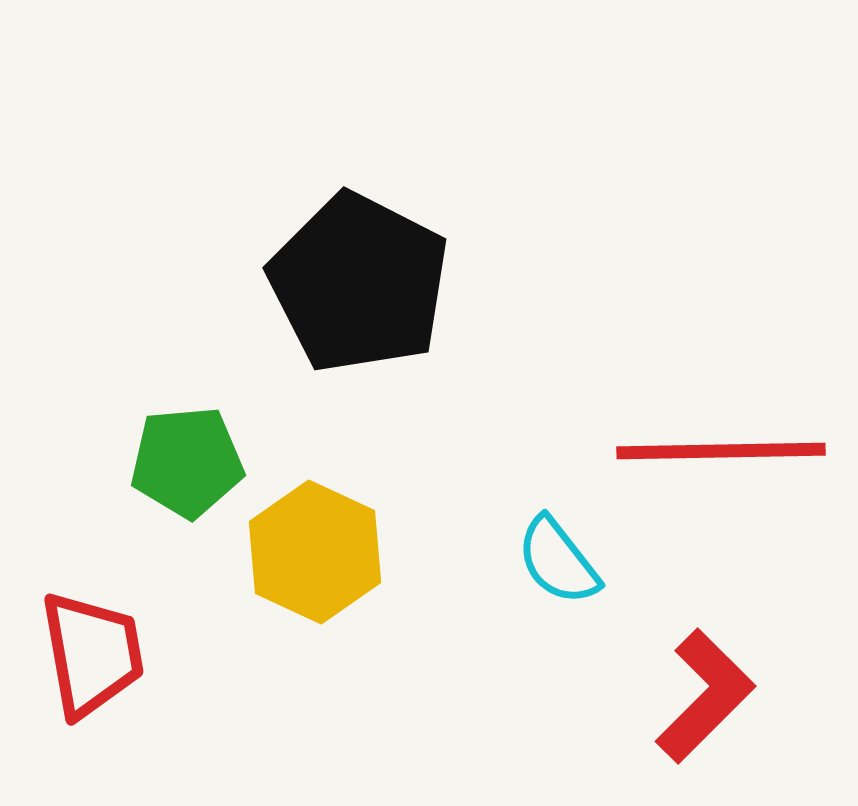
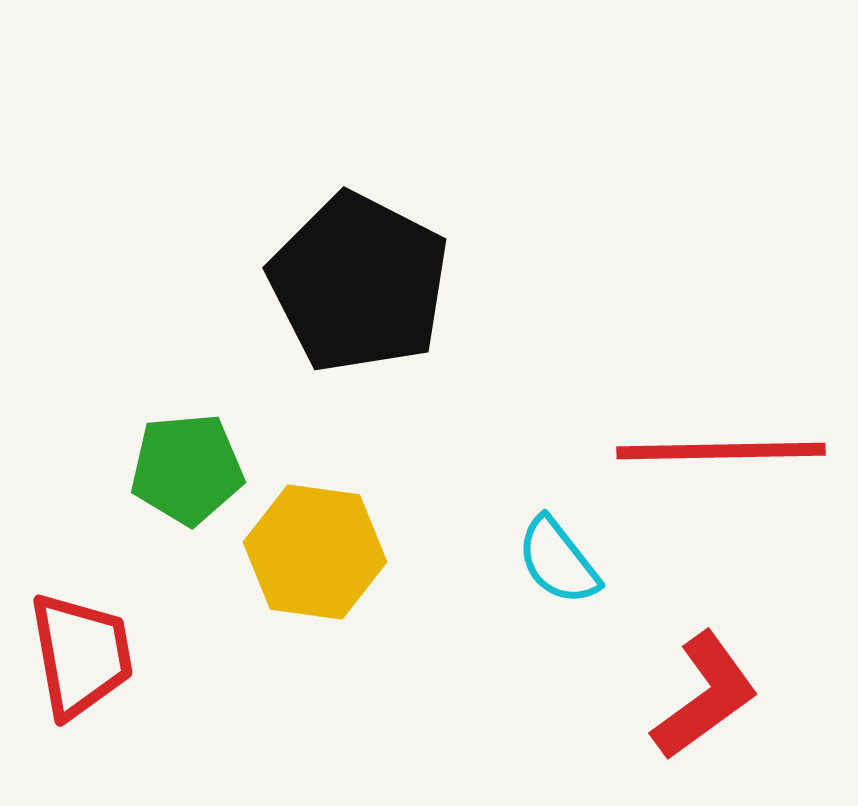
green pentagon: moved 7 px down
yellow hexagon: rotated 17 degrees counterclockwise
red trapezoid: moved 11 px left, 1 px down
red L-shape: rotated 9 degrees clockwise
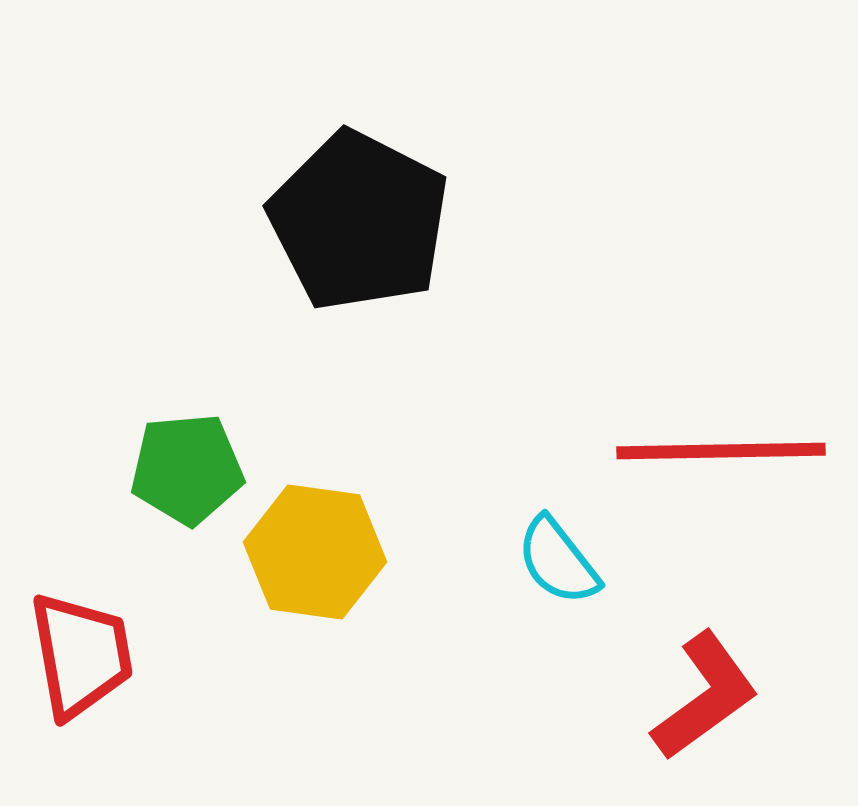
black pentagon: moved 62 px up
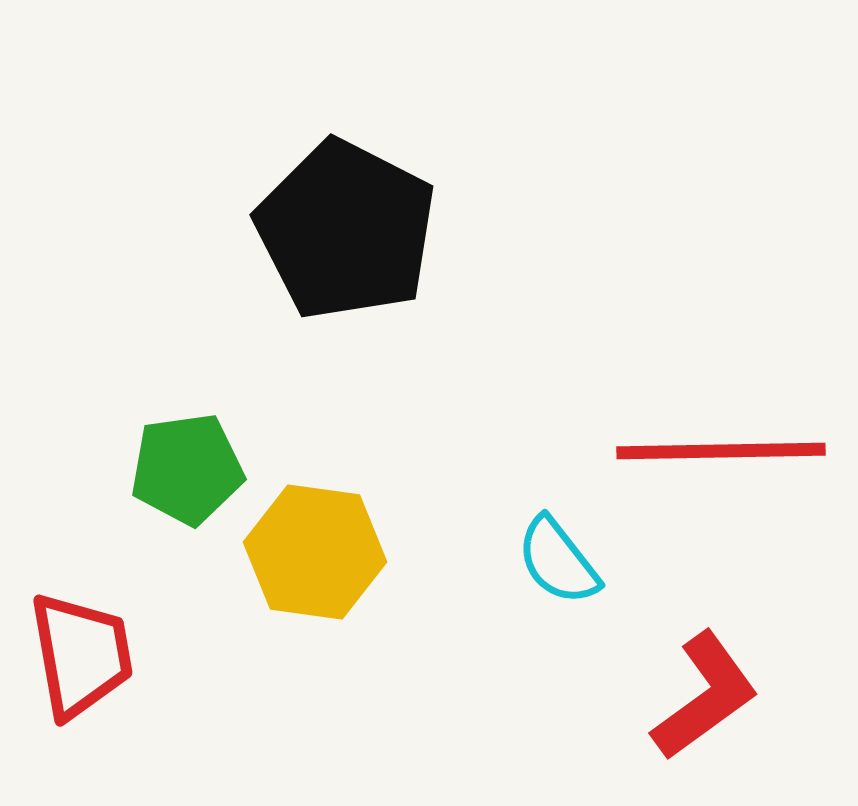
black pentagon: moved 13 px left, 9 px down
green pentagon: rotated 3 degrees counterclockwise
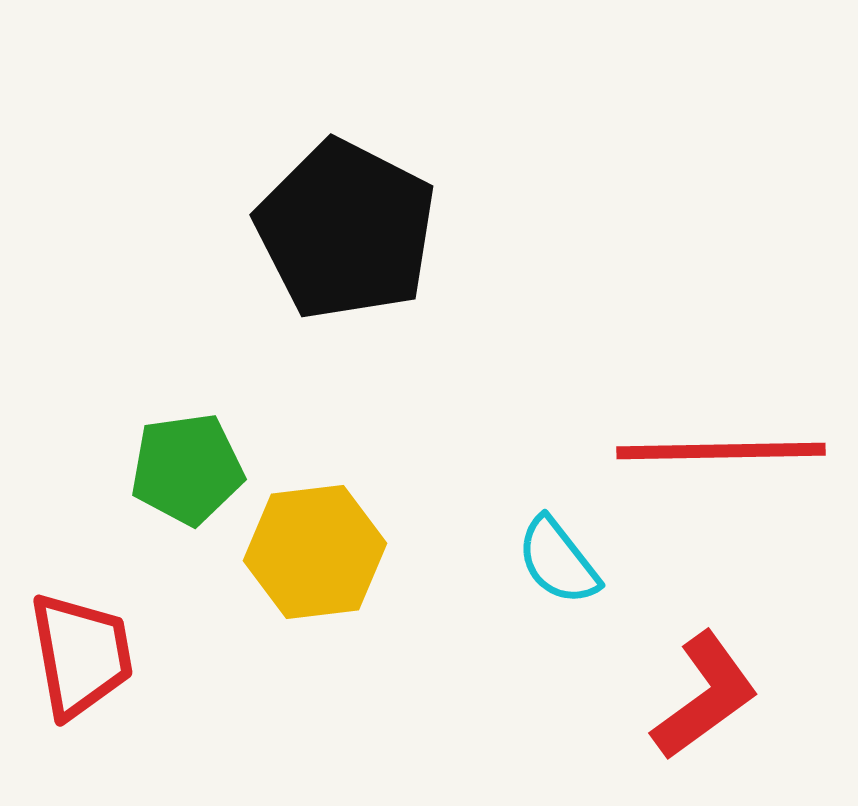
yellow hexagon: rotated 15 degrees counterclockwise
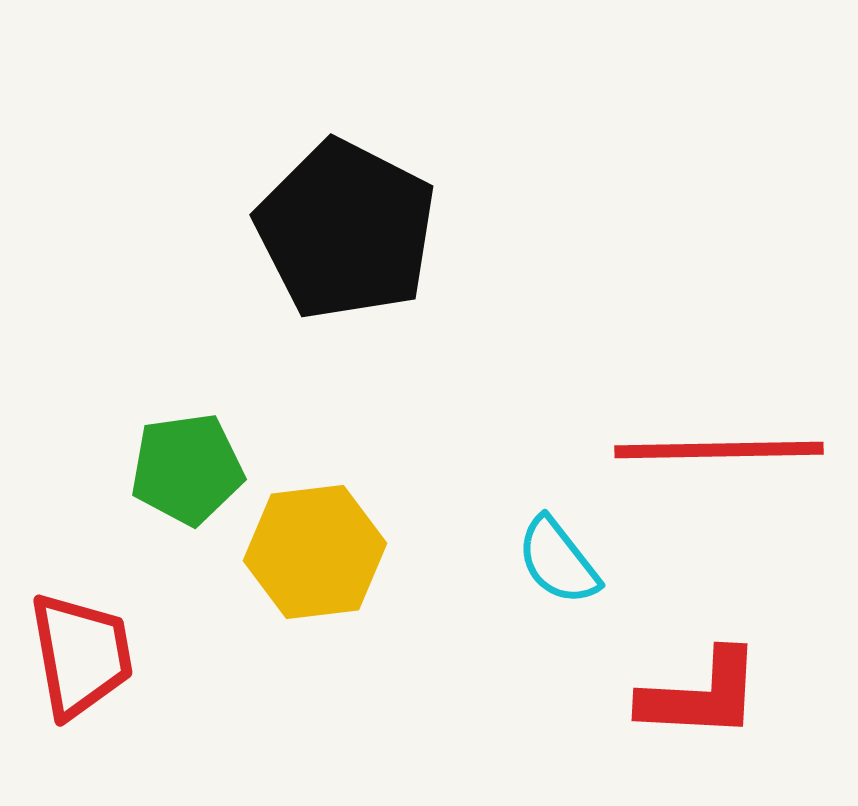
red line: moved 2 px left, 1 px up
red L-shape: moved 4 px left, 1 px up; rotated 39 degrees clockwise
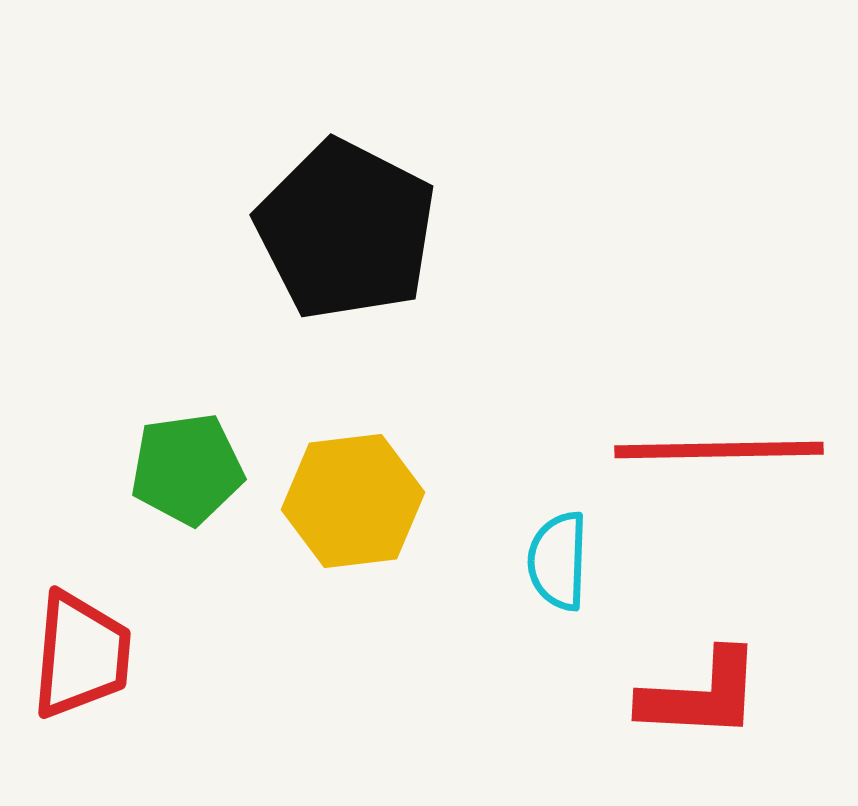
yellow hexagon: moved 38 px right, 51 px up
cyan semicircle: rotated 40 degrees clockwise
red trapezoid: rotated 15 degrees clockwise
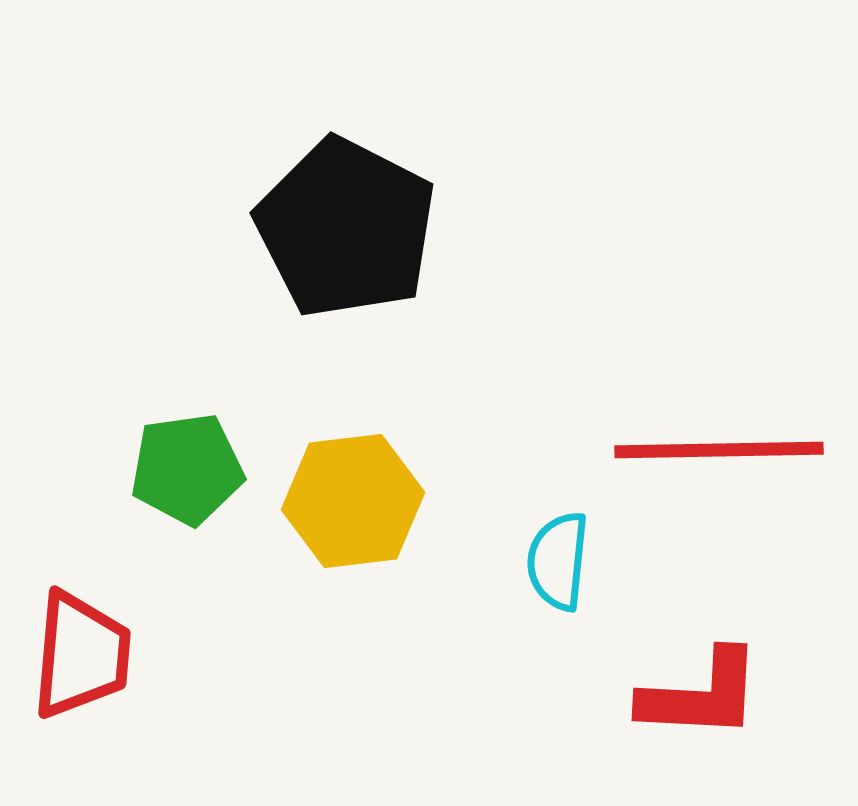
black pentagon: moved 2 px up
cyan semicircle: rotated 4 degrees clockwise
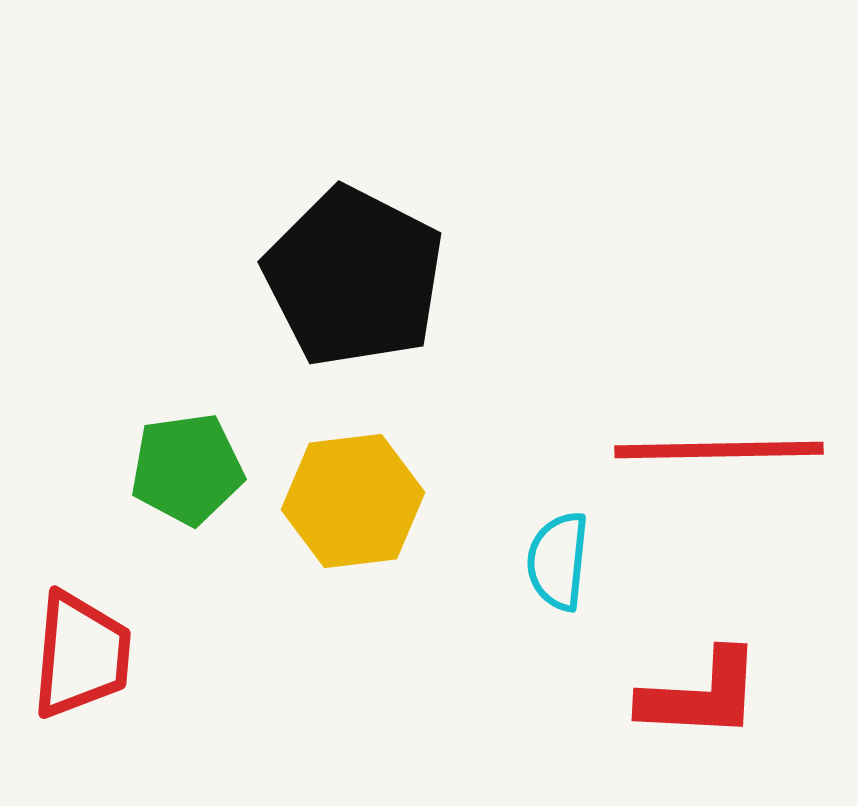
black pentagon: moved 8 px right, 49 px down
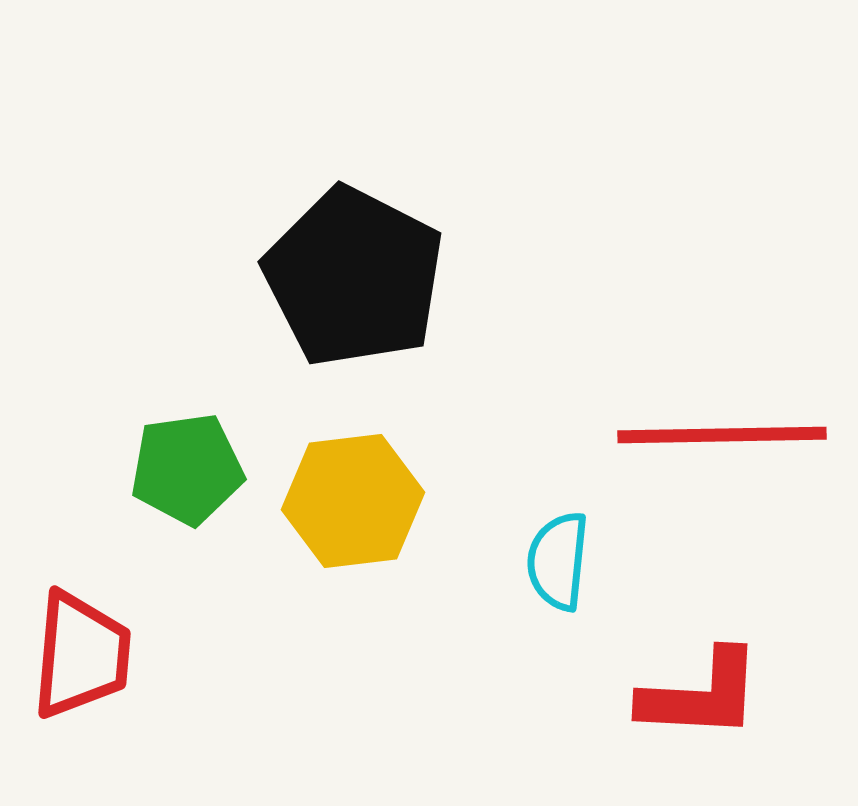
red line: moved 3 px right, 15 px up
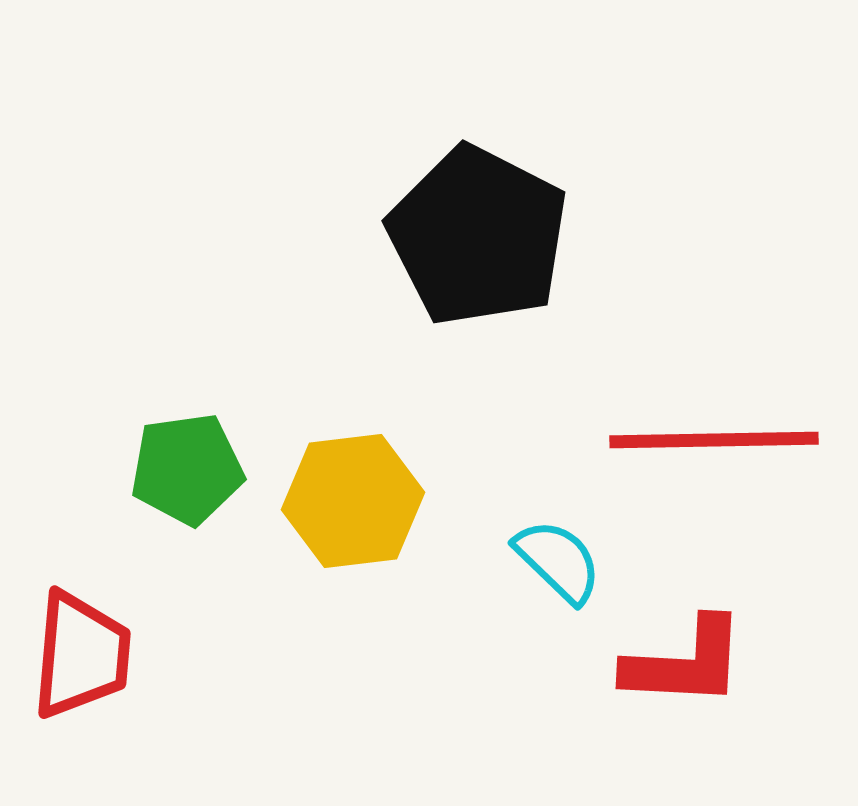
black pentagon: moved 124 px right, 41 px up
red line: moved 8 px left, 5 px down
cyan semicircle: rotated 128 degrees clockwise
red L-shape: moved 16 px left, 32 px up
